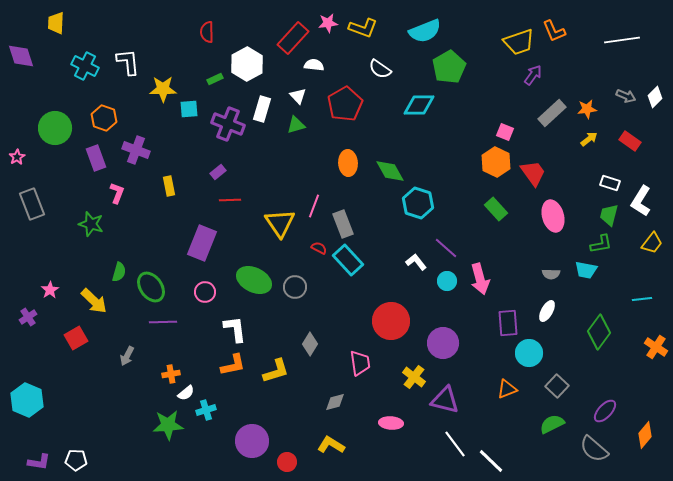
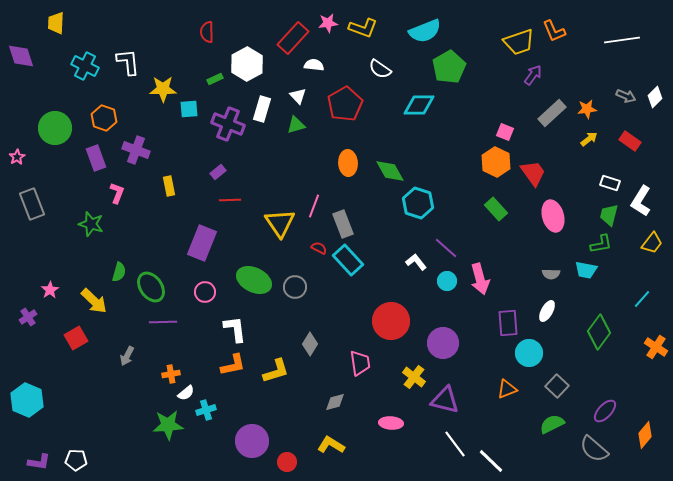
cyan line at (642, 299): rotated 42 degrees counterclockwise
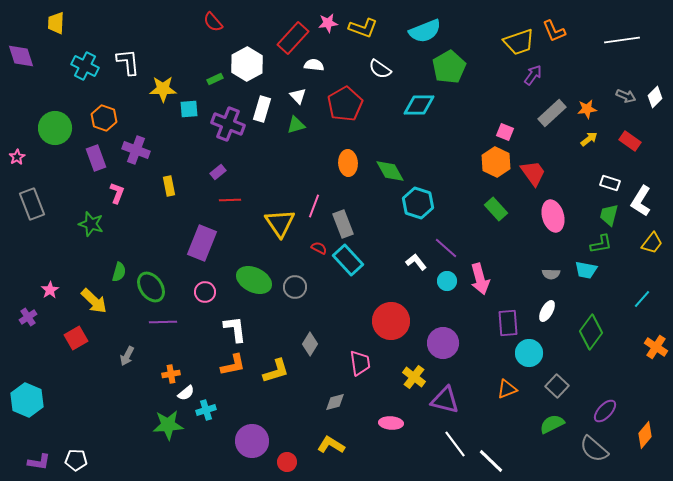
red semicircle at (207, 32): moved 6 px right, 10 px up; rotated 40 degrees counterclockwise
green diamond at (599, 332): moved 8 px left
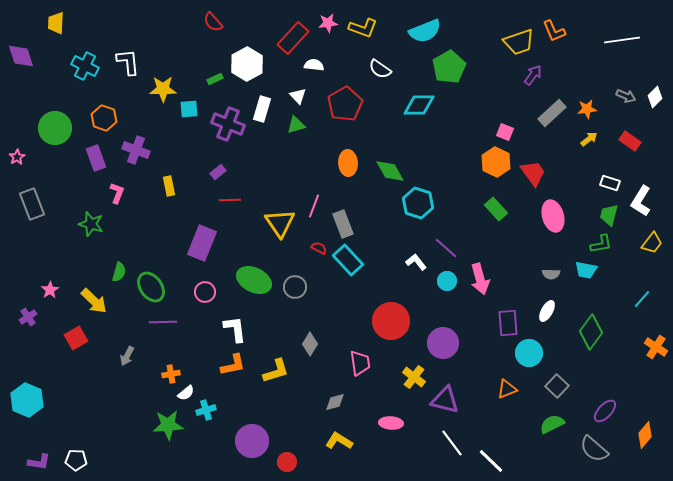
white line at (455, 444): moved 3 px left, 1 px up
yellow L-shape at (331, 445): moved 8 px right, 4 px up
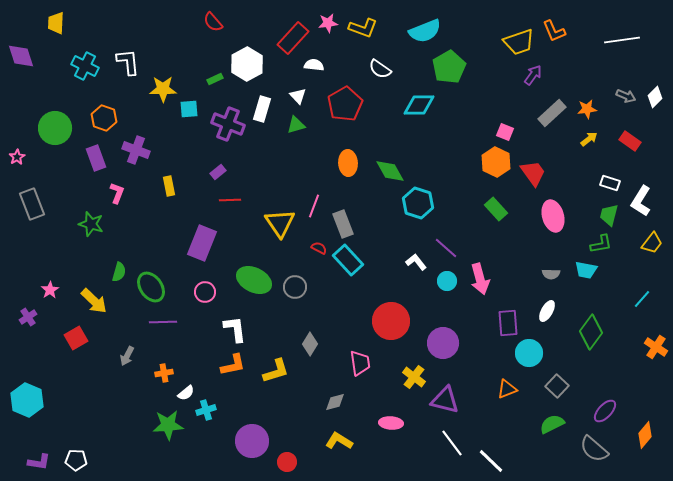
orange cross at (171, 374): moved 7 px left, 1 px up
